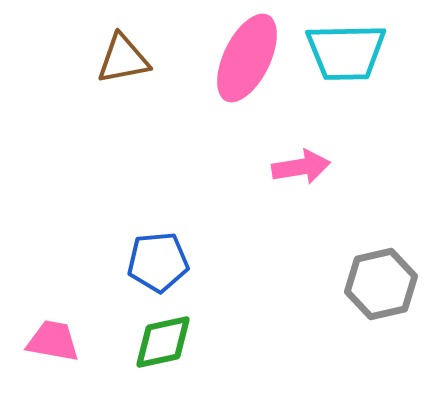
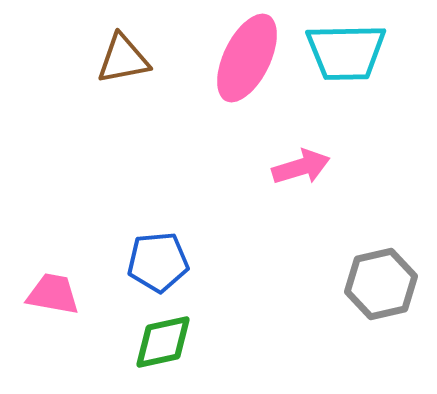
pink arrow: rotated 8 degrees counterclockwise
pink trapezoid: moved 47 px up
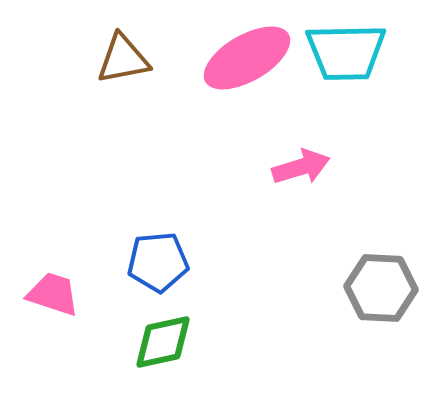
pink ellipse: rotated 34 degrees clockwise
gray hexagon: moved 4 px down; rotated 16 degrees clockwise
pink trapezoid: rotated 8 degrees clockwise
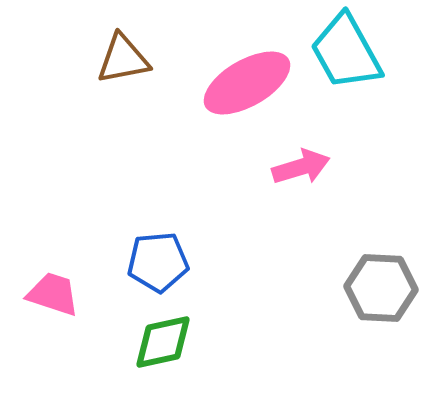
cyan trapezoid: rotated 62 degrees clockwise
pink ellipse: moved 25 px down
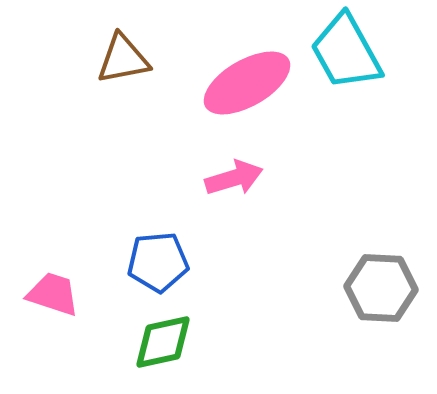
pink arrow: moved 67 px left, 11 px down
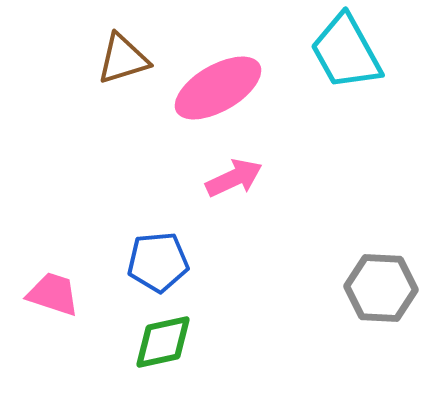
brown triangle: rotated 6 degrees counterclockwise
pink ellipse: moved 29 px left, 5 px down
pink arrow: rotated 8 degrees counterclockwise
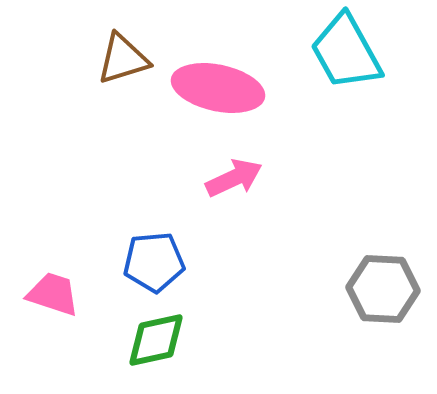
pink ellipse: rotated 42 degrees clockwise
blue pentagon: moved 4 px left
gray hexagon: moved 2 px right, 1 px down
green diamond: moved 7 px left, 2 px up
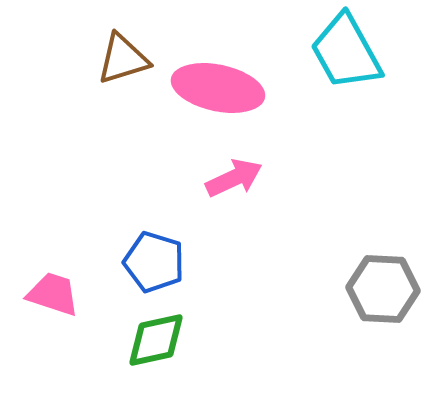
blue pentagon: rotated 22 degrees clockwise
